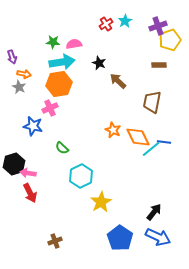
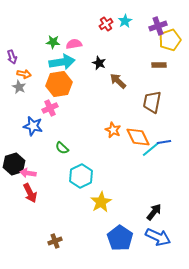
blue line: rotated 16 degrees counterclockwise
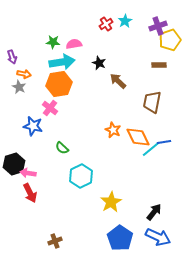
pink cross: rotated 28 degrees counterclockwise
yellow star: moved 10 px right
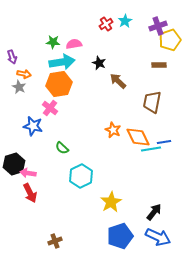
cyan line: rotated 30 degrees clockwise
blue pentagon: moved 2 px up; rotated 20 degrees clockwise
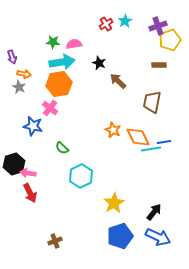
yellow star: moved 3 px right, 1 px down
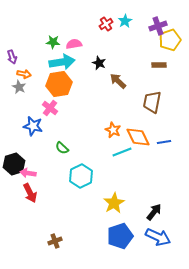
cyan line: moved 29 px left, 3 px down; rotated 12 degrees counterclockwise
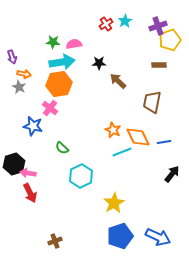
black star: rotated 24 degrees counterclockwise
black arrow: moved 18 px right, 38 px up
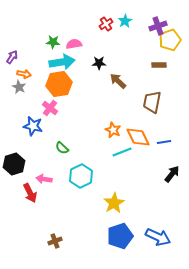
purple arrow: rotated 128 degrees counterclockwise
pink arrow: moved 16 px right, 6 px down
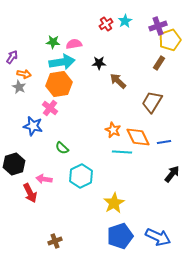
brown rectangle: moved 2 px up; rotated 56 degrees counterclockwise
brown trapezoid: rotated 20 degrees clockwise
cyan line: rotated 24 degrees clockwise
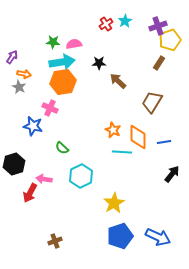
orange hexagon: moved 4 px right, 2 px up
pink cross: rotated 14 degrees counterclockwise
orange diamond: rotated 25 degrees clockwise
red arrow: rotated 54 degrees clockwise
